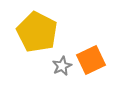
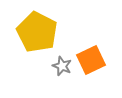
gray star: rotated 24 degrees counterclockwise
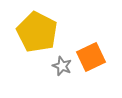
orange square: moved 3 px up
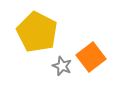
orange square: rotated 12 degrees counterclockwise
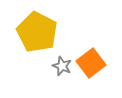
orange square: moved 6 px down
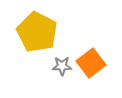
gray star: rotated 24 degrees counterclockwise
